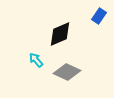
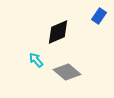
black diamond: moved 2 px left, 2 px up
gray diamond: rotated 16 degrees clockwise
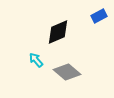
blue rectangle: rotated 28 degrees clockwise
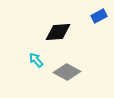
black diamond: rotated 20 degrees clockwise
gray diamond: rotated 12 degrees counterclockwise
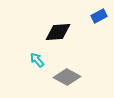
cyan arrow: moved 1 px right
gray diamond: moved 5 px down
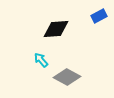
black diamond: moved 2 px left, 3 px up
cyan arrow: moved 4 px right
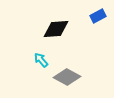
blue rectangle: moved 1 px left
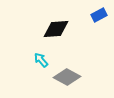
blue rectangle: moved 1 px right, 1 px up
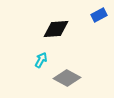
cyan arrow: rotated 70 degrees clockwise
gray diamond: moved 1 px down
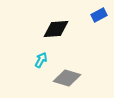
gray diamond: rotated 12 degrees counterclockwise
